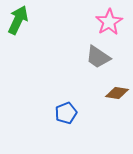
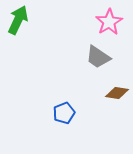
blue pentagon: moved 2 px left
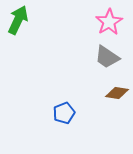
gray trapezoid: moved 9 px right
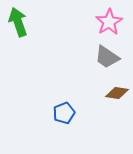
green arrow: moved 2 px down; rotated 44 degrees counterclockwise
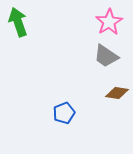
gray trapezoid: moved 1 px left, 1 px up
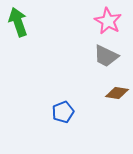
pink star: moved 1 px left, 1 px up; rotated 12 degrees counterclockwise
gray trapezoid: rotated 8 degrees counterclockwise
blue pentagon: moved 1 px left, 1 px up
